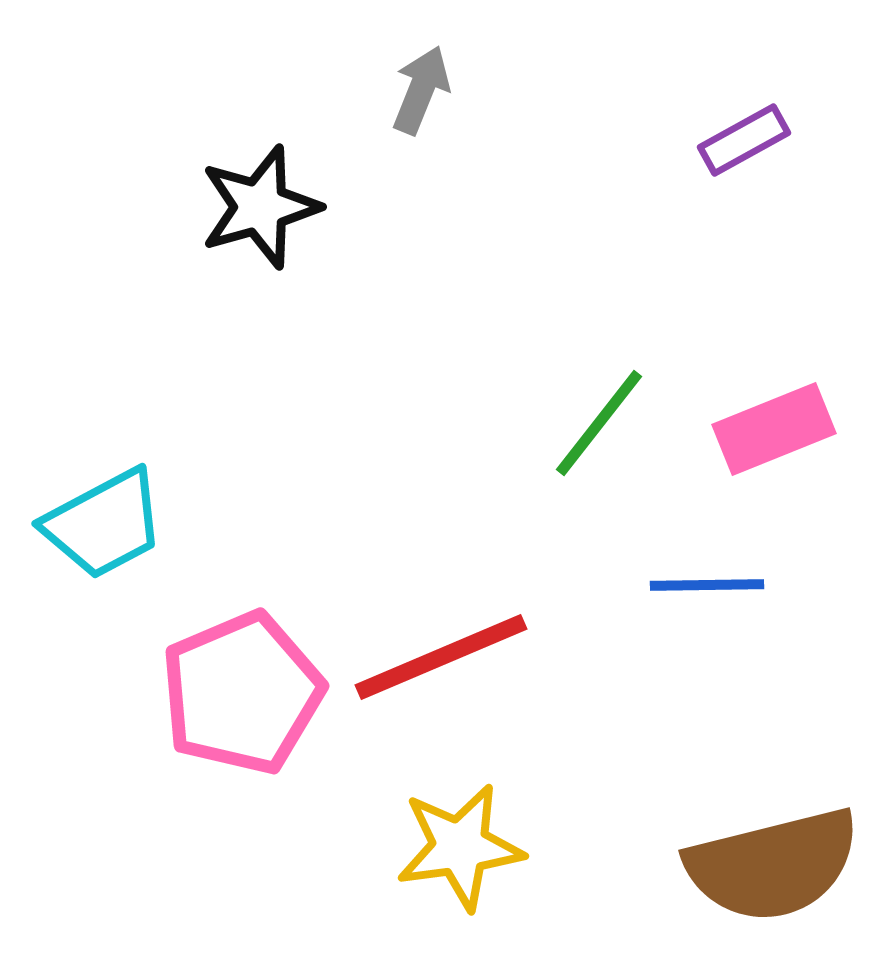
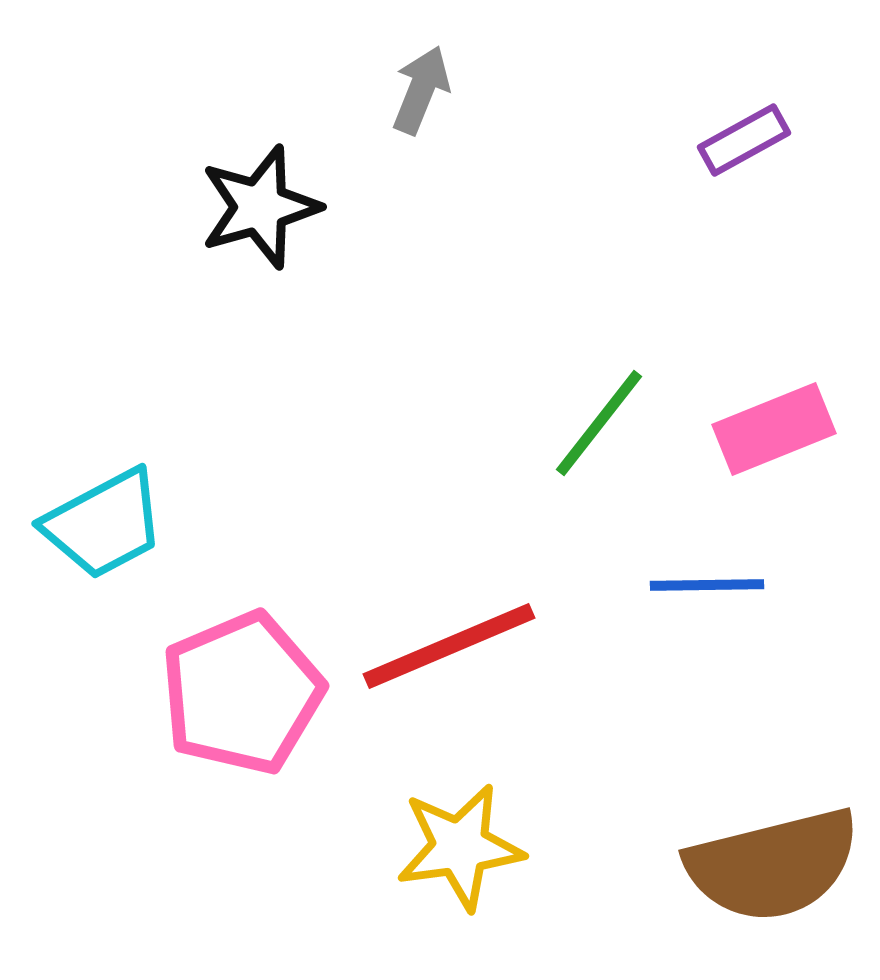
red line: moved 8 px right, 11 px up
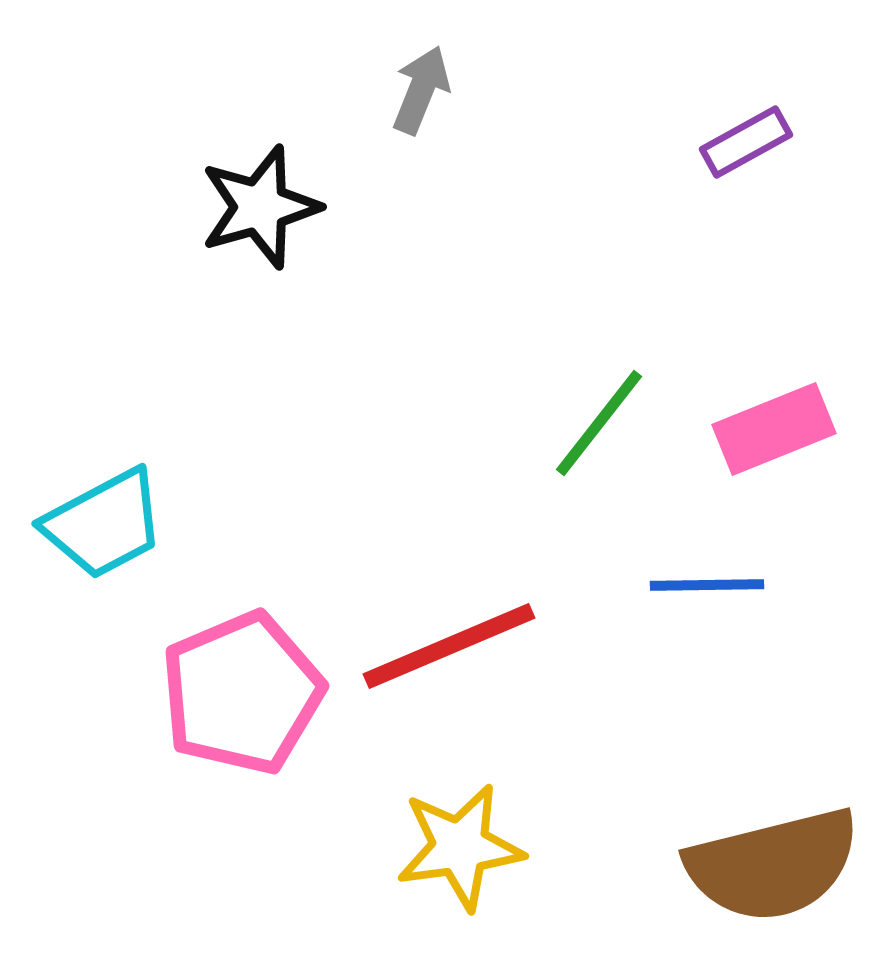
purple rectangle: moved 2 px right, 2 px down
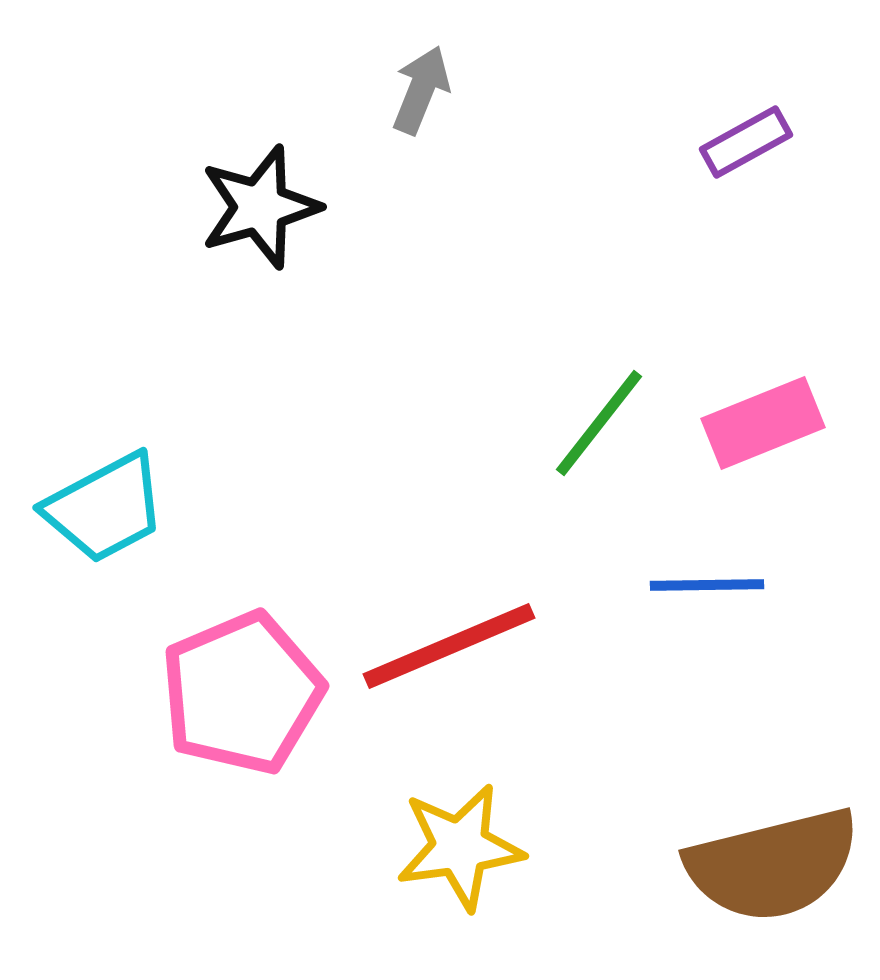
pink rectangle: moved 11 px left, 6 px up
cyan trapezoid: moved 1 px right, 16 px up
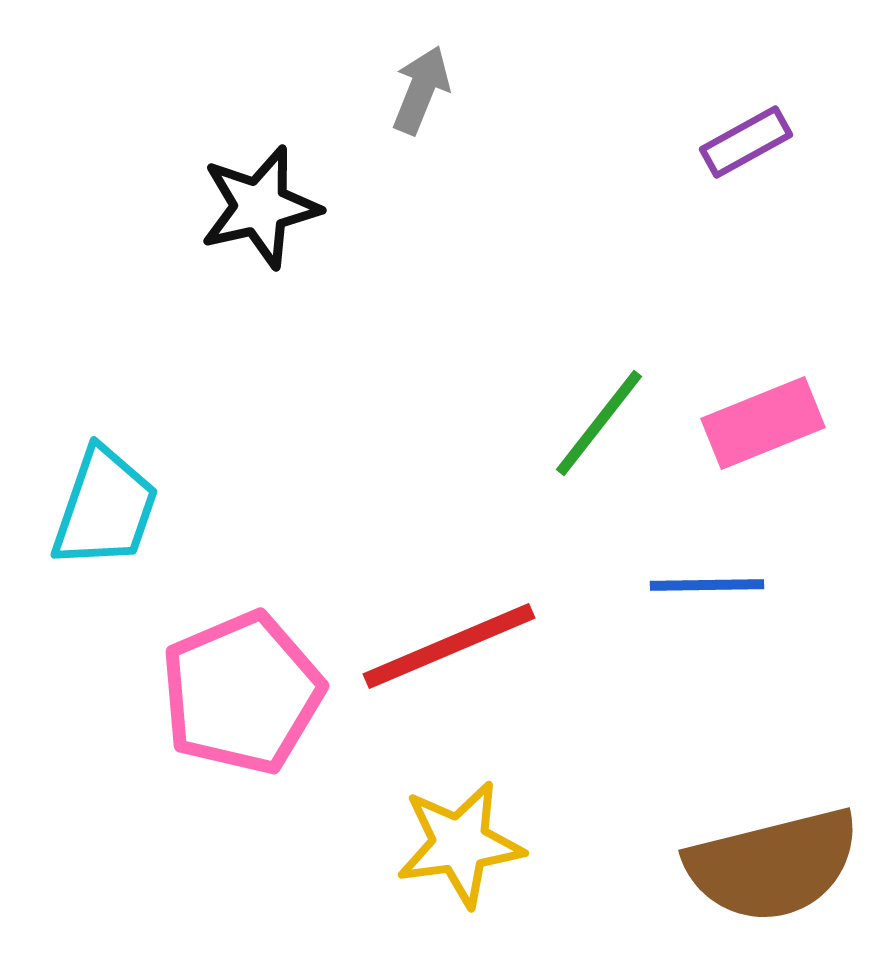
black star: rotated 3 degrees clockwise
cyan trapezoid: rotated 43 degrees counterclockwise
yellow star: moved 3 px up
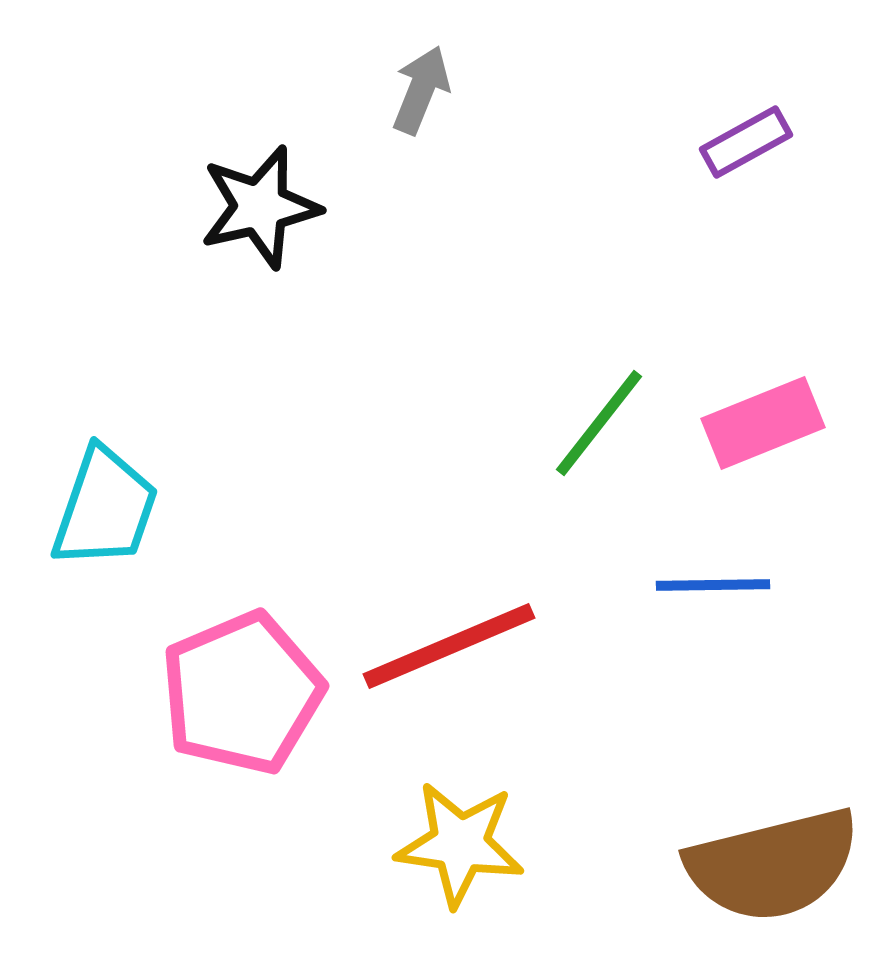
blue line: moved 6 px right
yellow star: rotated 16 degrees clockwise
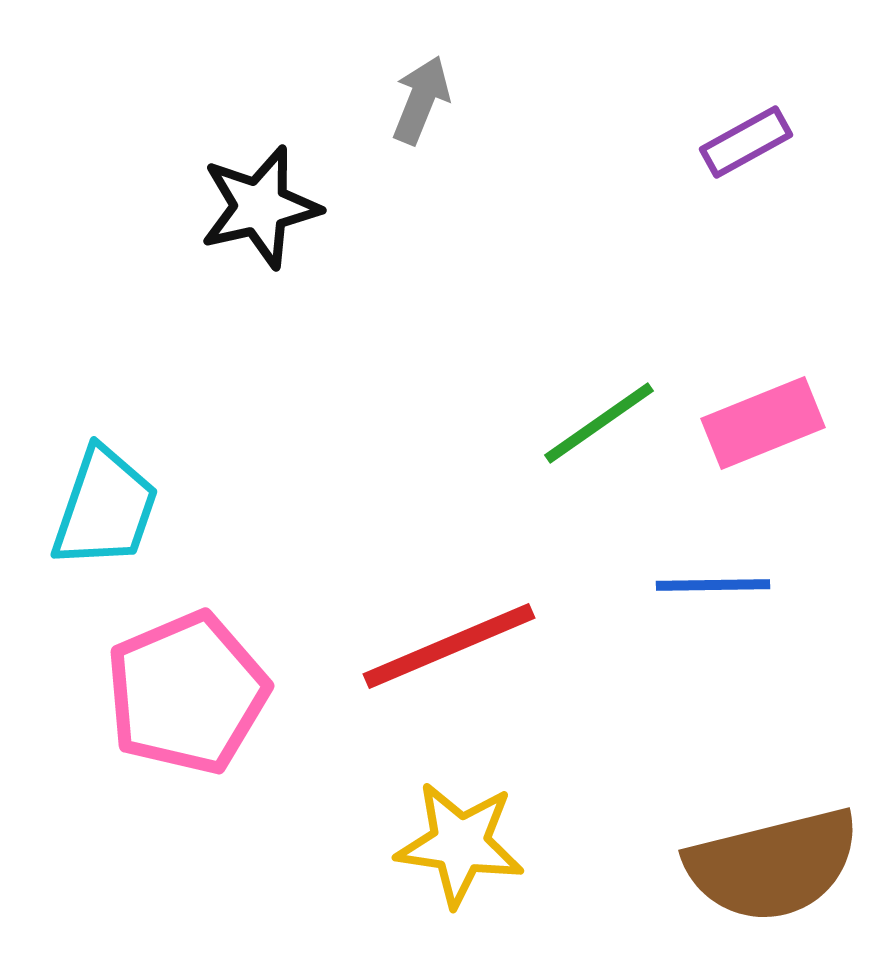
gray arrow: moved 10 px down
green line: rotated 17 degrees clockwise
pink pentagon: moved 55 px left
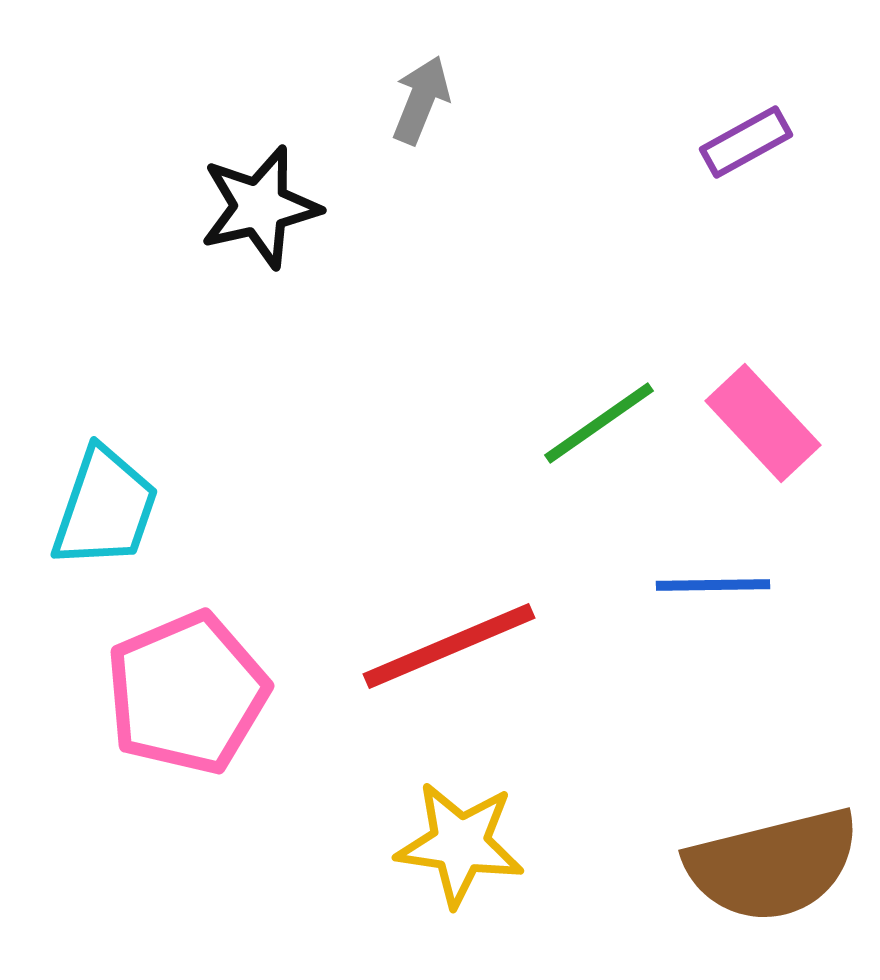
pink rectangle: rotated 69 degrees clockwise
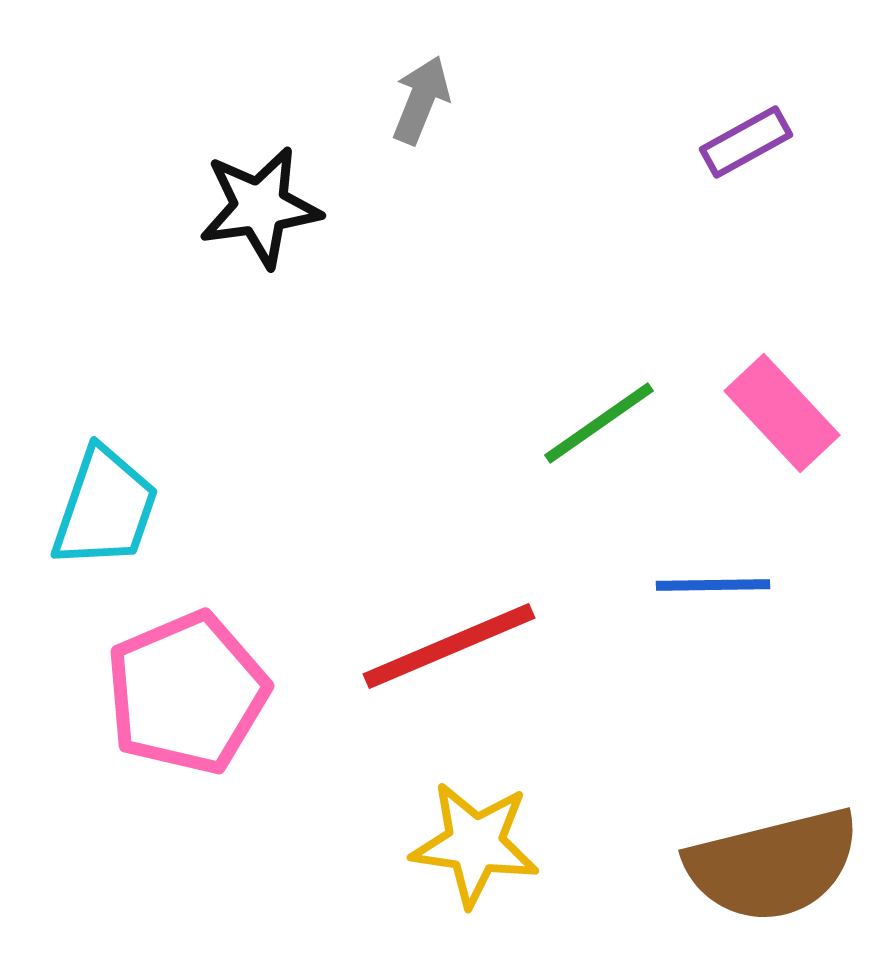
black star: rotated 5 degrees clockwise
pink rectangle: moved 19 px right, 10 px up
yellow star: moved 15 px right
